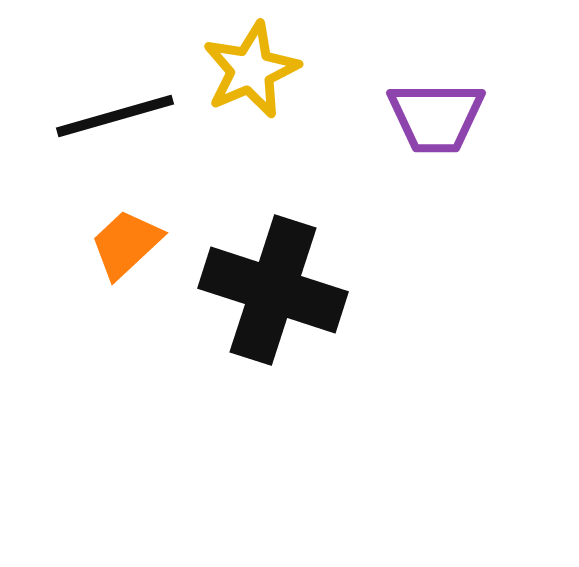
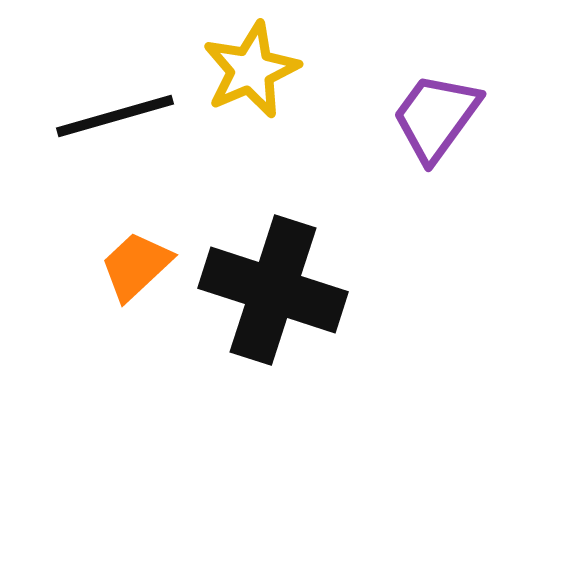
purple trapezoid: rotated 126 degrees clockwise
orange trapezoid: moved 10 px right, 22 px down
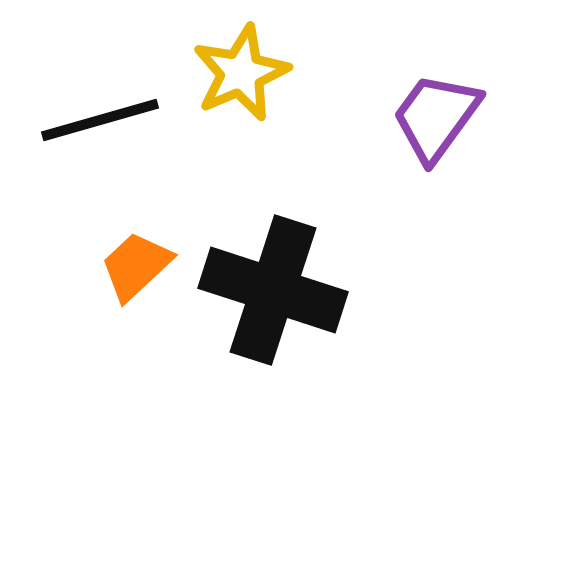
yellow star: moved 10 px left, 3 px down
black line: moved 15 px left, 4 px down
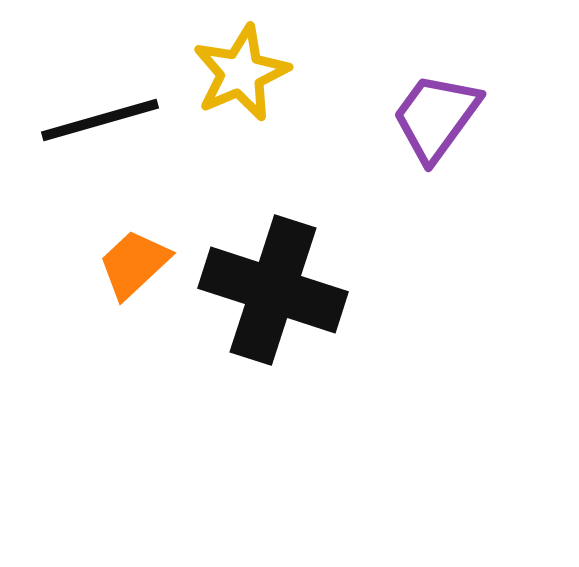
orange trapezoid: moved 2 px left, 2 px up
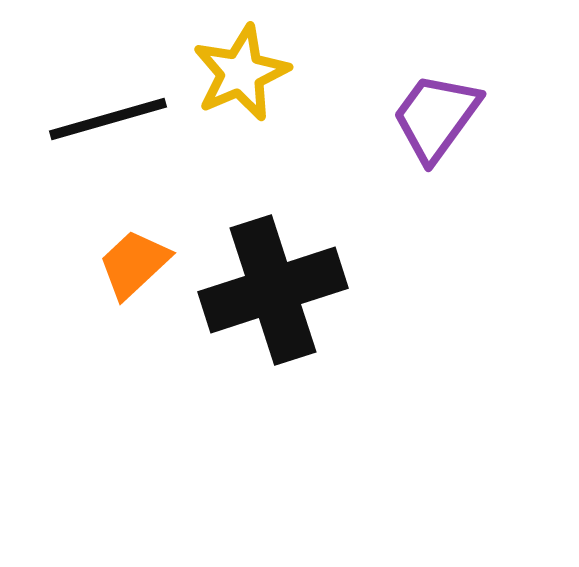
black line: moved 8 px right, 1 px up
black cross: rotated 36 degrees counterclockwise
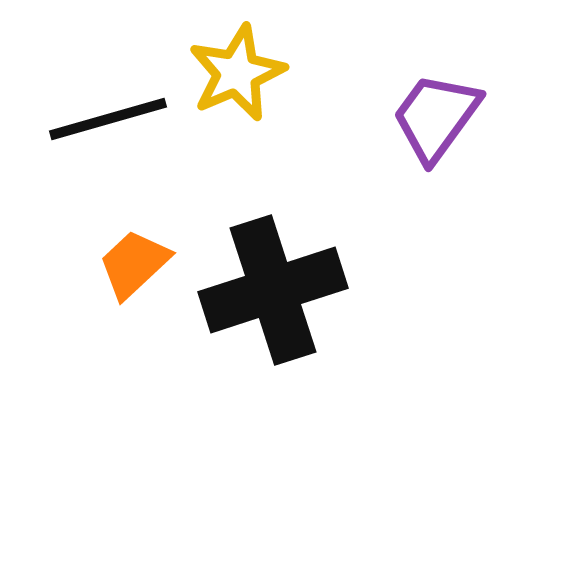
yellow star: moved 4 px left
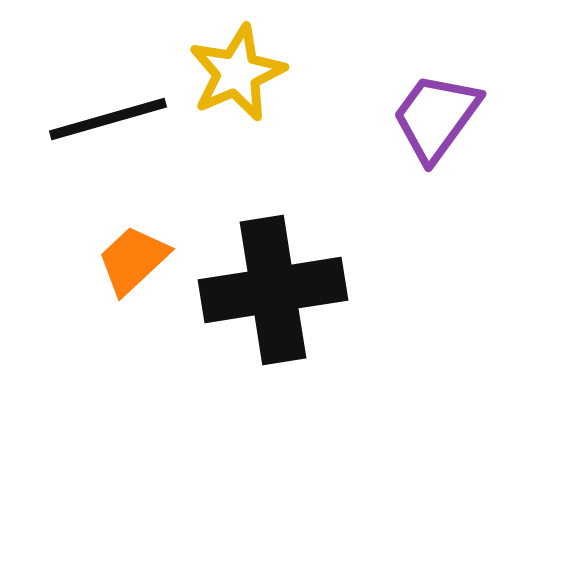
orange trapezoid: moved 1 px left, 4 px up
black cross: rotated 9 degrees clockwise
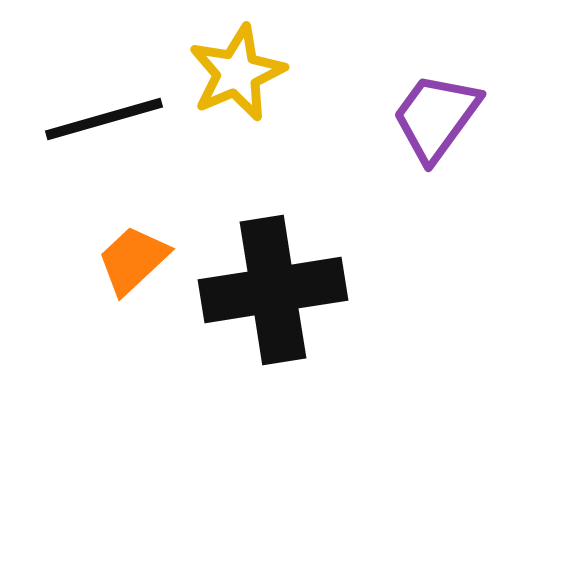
black line: moved 4 px left
